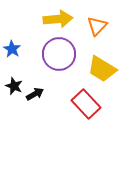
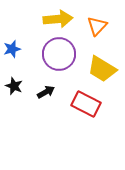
blue star: rotated 24 degrees clockwise
black arrow: moved 11 px right, 2 px up
red rectangle: rotated 20 degrees counterclockwise
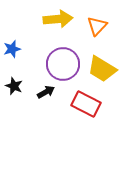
purple circle: moved 4 px right, 10 px down
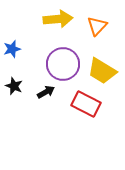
yellow trapezoid: moved 2 px down
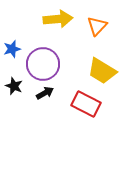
purple circle: moved 20 px left
black arrow: moved 1 px left, 1 px down
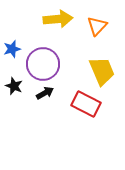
yellow trapezoid: rotated 144 degrees counterclockwise
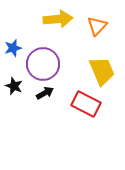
blue star: moved 1 px right, 1 px up
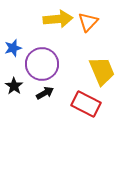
orange triangle: moved 9 px left, 4 px up
purple circle: moved 1 px left
black star: rotated 12 degrees clockwise
